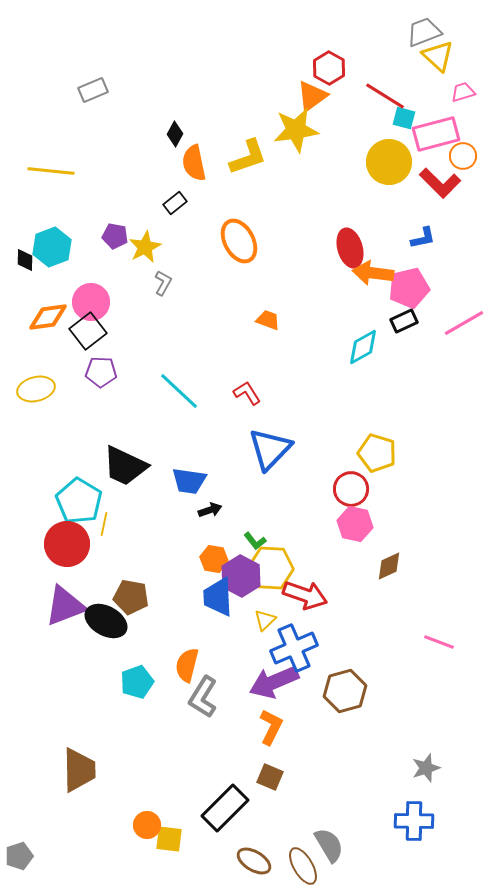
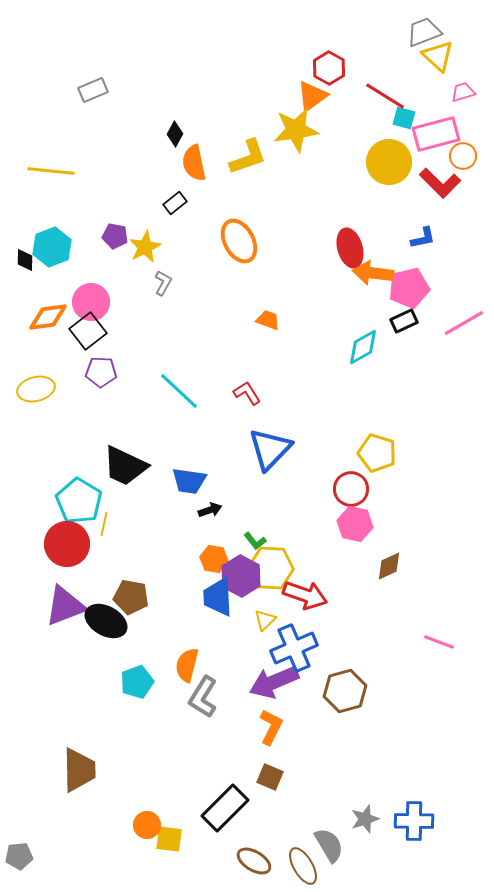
gray star at (426, 768): moved 61 px left, 51 px down
gray pentagon at (19, 856): rotated 12 degrees clockwise
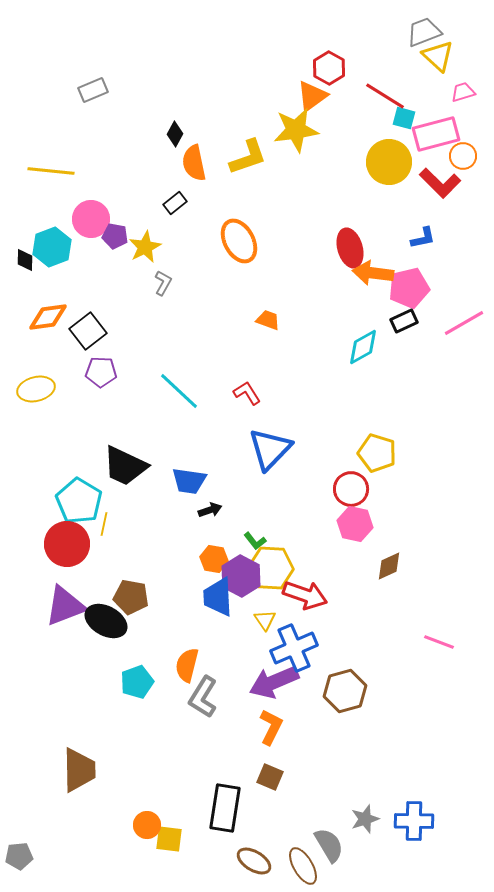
pink circle at (91, 302): moved 83 px up
yellow triangle at (265, 620): rotated 20 degrees counterclockwise
black rectangle at (225, 808): rotated 36 degrees counterclockwise
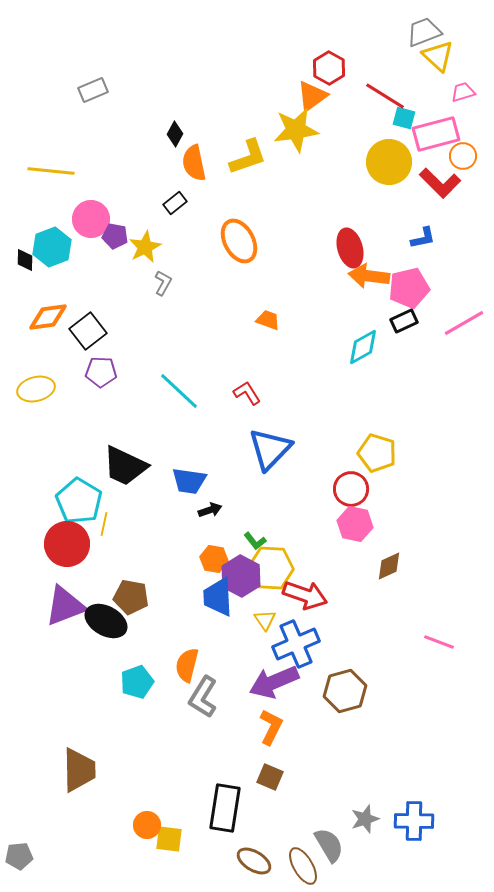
orange arrow at (373, 273): moved 4 px left, 3 px down
blue cross at (294, 648): moved 2 px right, 4 px up
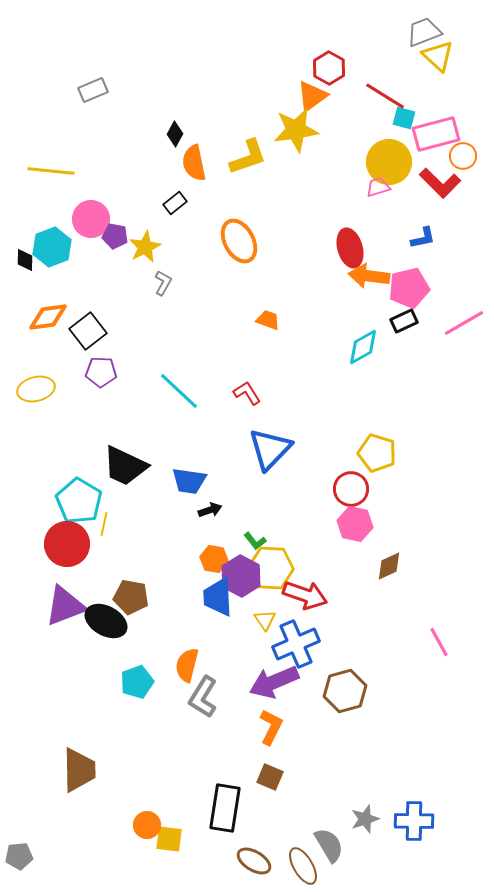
pink trapezoid at (463, 92): moved 85 px left, 95 px down
pink line at (439, 642): rotated 40 degrees clockwise
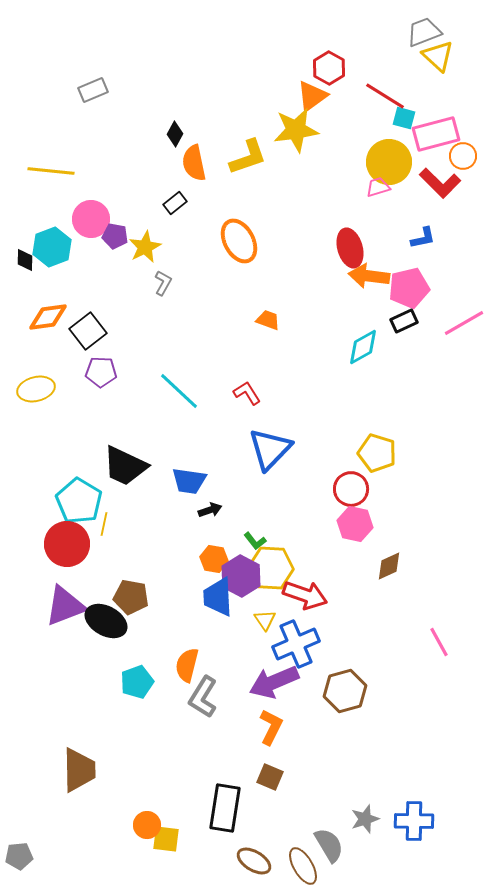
yellow square at (169, 839): moved 3 px left
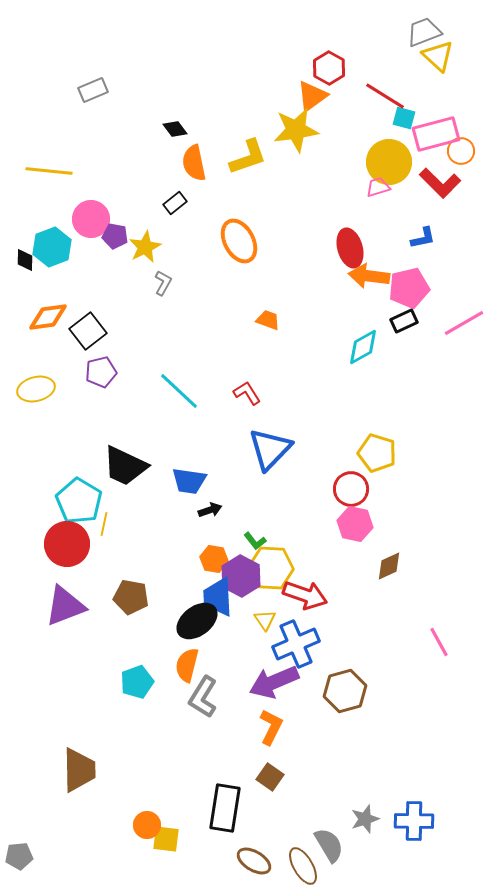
black diamond at (175, 134): moved 5 px up; rotated 65 degrees counterclockwise
orange circle at (463, 156): moved 2 px left, 5 px up
yellow line at (51, 171): moved 2 px left
purple pentagon at (101, 372): rotated 16 degrees counterclockwise
black ellipse at (106, 621): moved 91 px right; rotated 66 degrees counterclockwise
brown square at (270, 777): rotated 12 degrees clockwise
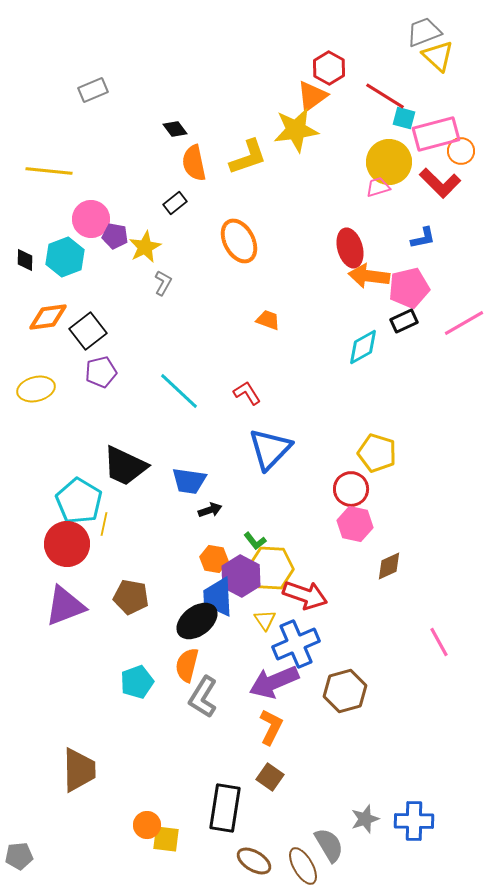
cyan hexagon at (52, 247): moved 13 px right, 10 px down
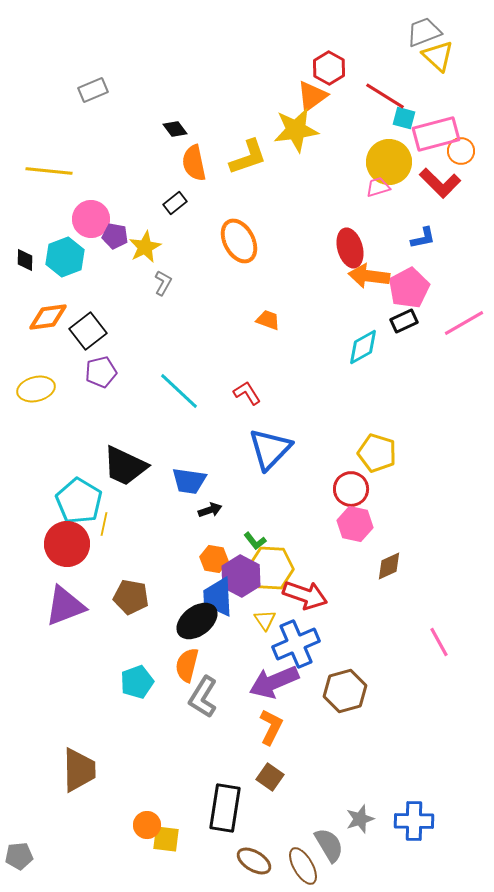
pink pentagon at (409, 288): rotated 15 degrees counterclockwise
gray star at (365, 819): moved 5 px left
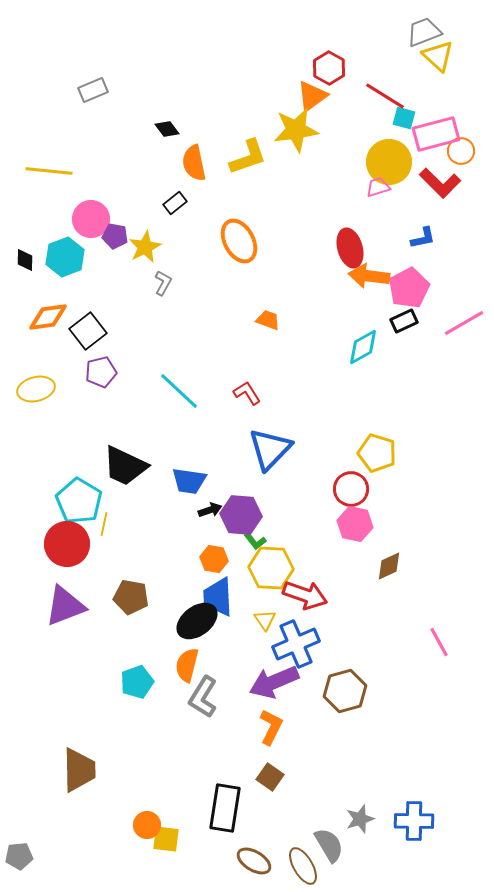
black diamond at (175, 129): moved 8 px left
purple hexagon at (241, 576): moved 61 px up; rotated 24 degrees counterclockwise
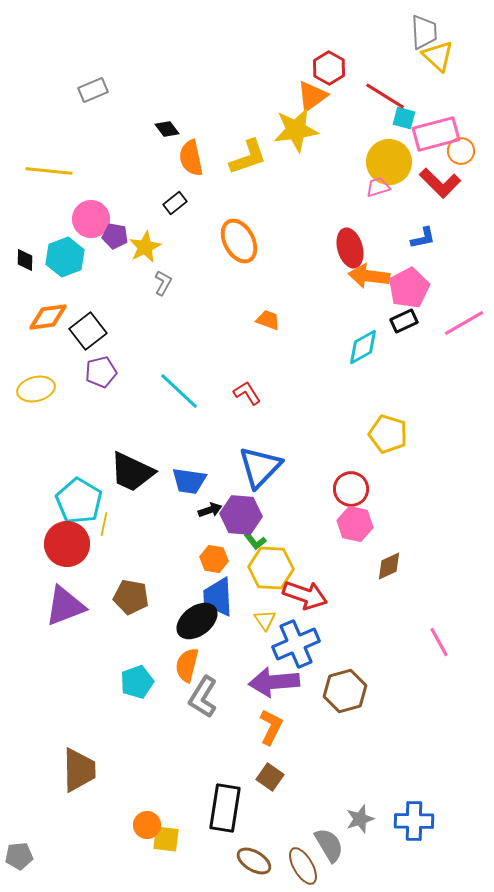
gray trapezoid at (424, 32): rotated 108 degrees clockwise
orange semicircle at (194, 163): moved 3 px left, 5 px up
blue triangle at (270, 449): moved 10 px left, 18 px down
yellow pentagon at (377, 453): moved 11 px right, 19 px up
black trapezoid at (125, 466): moved 7 px right, 6 px down
purple arrow at (274, 682): rotated 18 degrees clockwise
